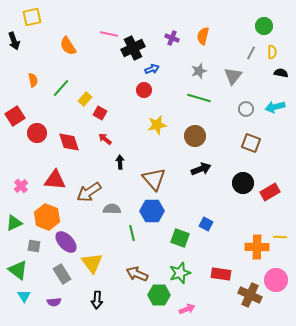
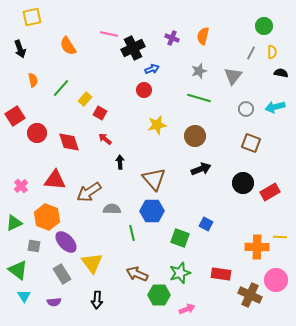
black arrow at (14, 41): moved 6 px right, 8 px down
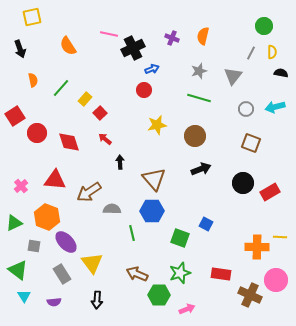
red square at (100, 113): rotated 16 degrees clockwise
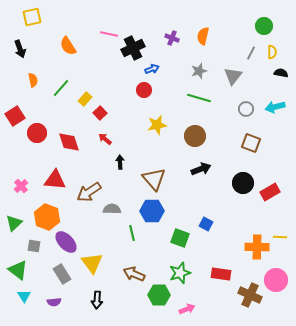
green triangle at (14, 223): rotated 18 degrees counterclockwise
brown arrow at (137, 274): moved 3 px left
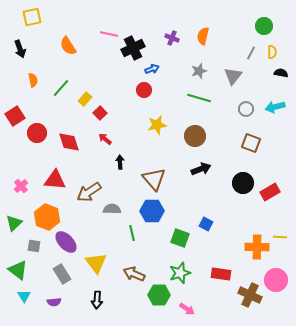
yellow triangle at (92, 263): moved 4 px right
pink arrow at (187, 309): rotated 56 degrees clockwise
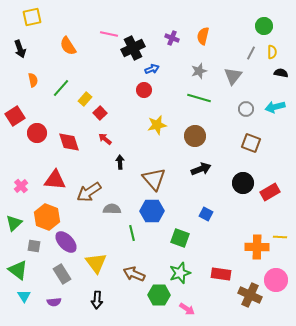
blue square at (206, 224): moved 10 px up
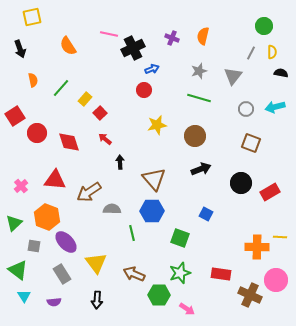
black circle at (243, 183): moved 2 px left
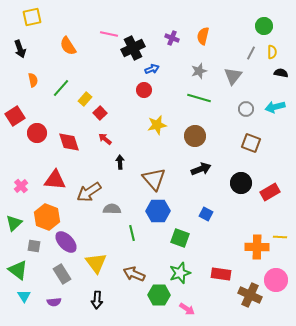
blue hexagon at (152, 211): moved 6 px right
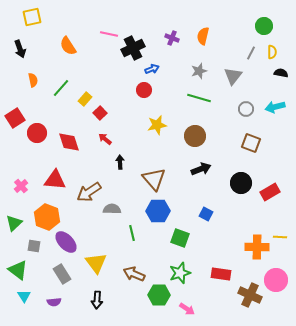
red square at (15, 116): moved 2 px down
